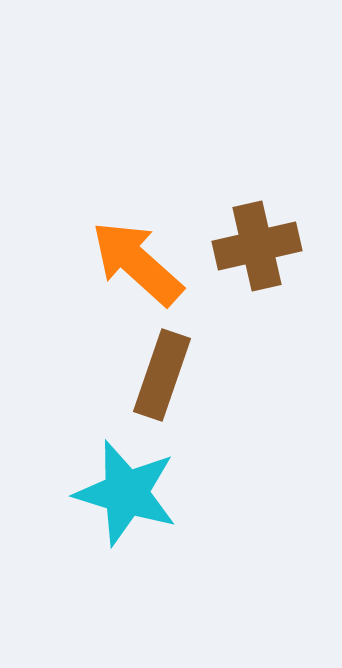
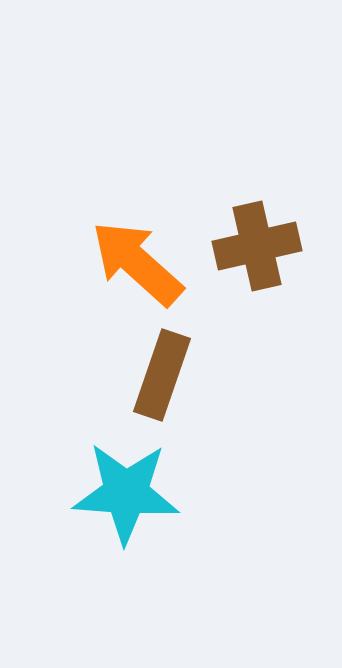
cyan star: rotated 13 degrees counterclockwise
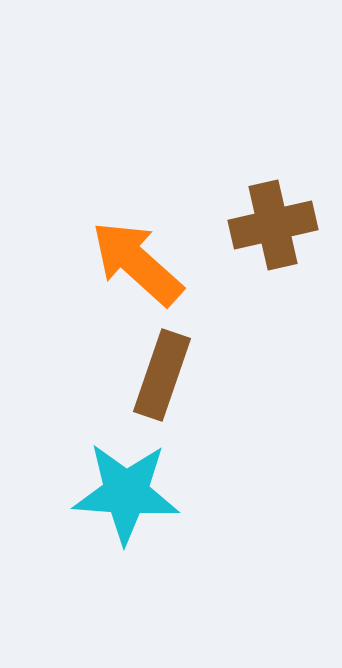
brown cross: moved 16 px right, 21 px up
